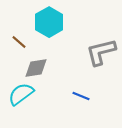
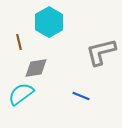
brown line: rotated 35 degrees clockwise
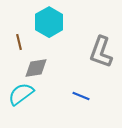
gray L-shape: rotated 56 degrees counterclockwise
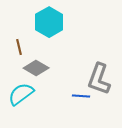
brown line: moved 5 px down
gray L-shape: moved 2 px left, 27 px down
gray diamond: rotated 40 degrees clockwise
blue line: rotated 18 degrees counterclockwise
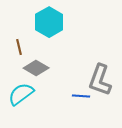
gray L-shape: moved 1 px right, 1 px down
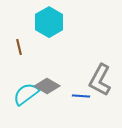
gray diamond: moved 11 px right, 18 px down
gray L-shape: rotated 8 degrees clockwise
cyan semicircle: moved 5 px right
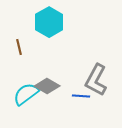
gray L-shape: moved 4 px left
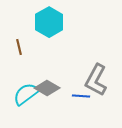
gray diamond: moved 2 px down
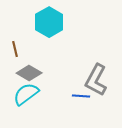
brown line: moved 4 px left, 2 px down
gray diamond: moved 18 px left, 15 px up
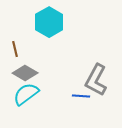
gray diamond: moved 4 px left
